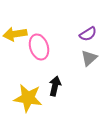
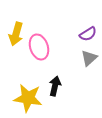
yellow arrow: moved 1 px right; rotated 65 degrees counterclockwise
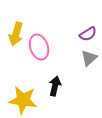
yellow star: moved 5 px left, 2 px down
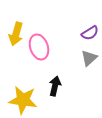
purple semicircle: moved 2 px right, 1 px up
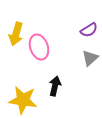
purple semicircle: moved 1 px left, 3 px up
gray triangle: moved 1 px right
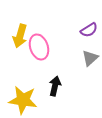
yellow arrow: moved 4 px right, 2 px down
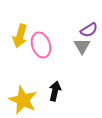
pink ellipse: moved 2 px right, 2 px up
gray triangle: moved 8 px left, 12 px up; rotated 18 degrees counterclockwise
black arrow: moved 5 px down
yellow star: rotated 16 degrees clockwise
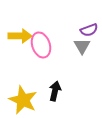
purple semicircle: rotated 12 degrees clockwise
yellow arrow: rotated 105 degrees counterclockwise
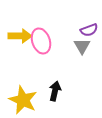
pink ellipse: moved 4 px up
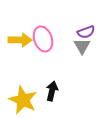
purple semicircle: moved 3 px left, 2 px down
yellow arrow: moved 4 px down
pink ellipse: moved 2 px right, 2 px up
black arrow: moved 3 px left
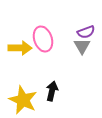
yellow arrow: moved 8 px down
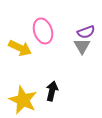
pink ellipse: moved 8 px up
yellow arrow: rotated 25 degrees clockwise
